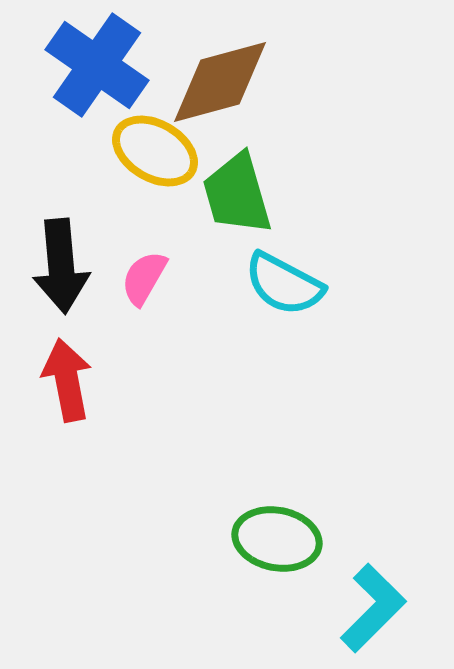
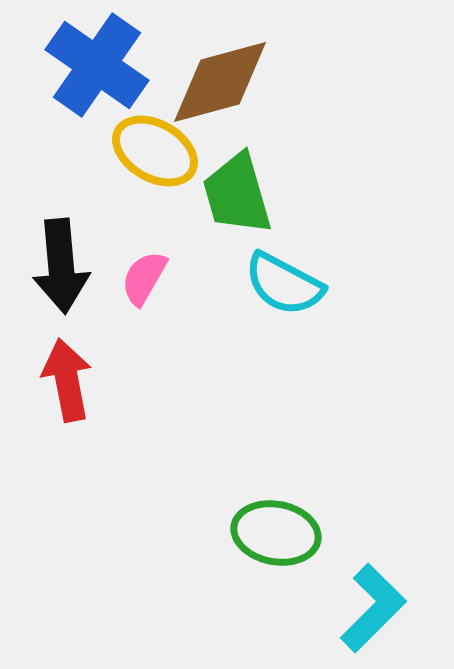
green ellipse: moved 1 px left, 6 px up
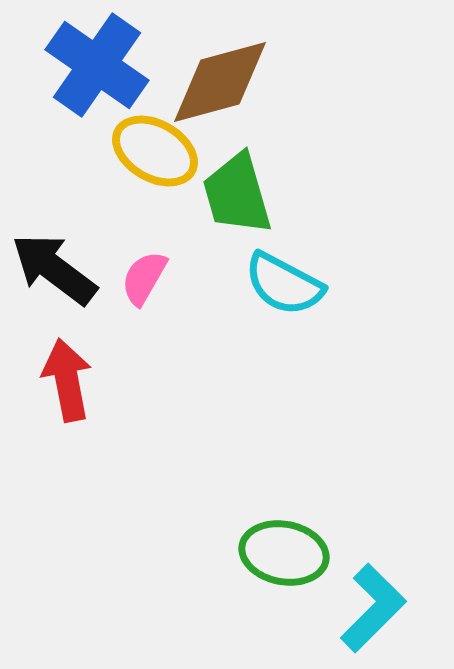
black arrow: moved 7 px left, 3 px down; rotated 132 degrees clockwise
green ellipse: moved 8 px right, 20 px down
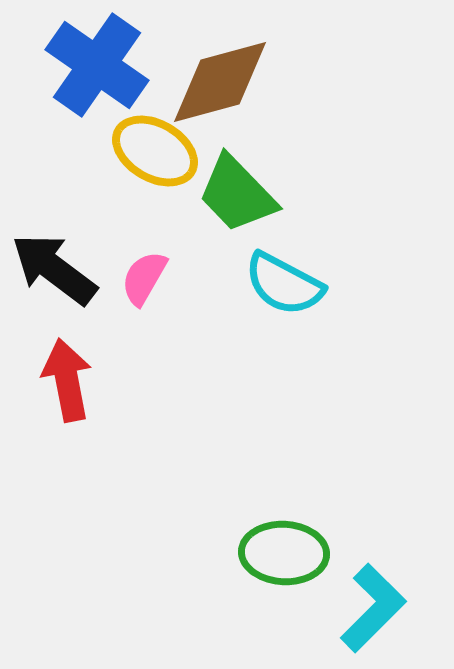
green trapezoid: rotated 28 degrees counterclockwise
green ellipse: rotated 8 degrees counterclockwise
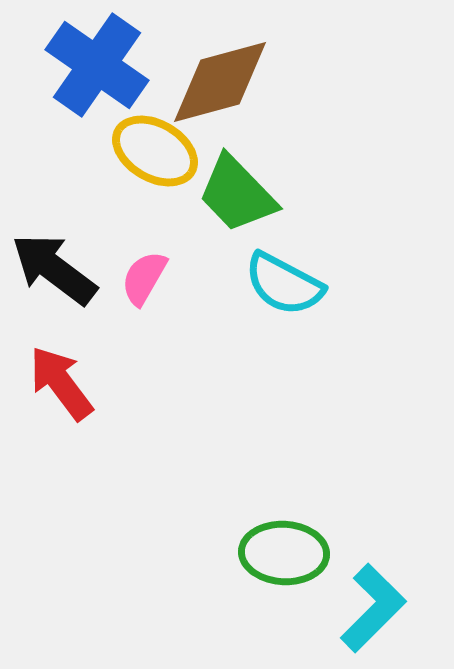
red arrow: moved 6 px left, 3 px down; rotated 26 degrees counterclockwise
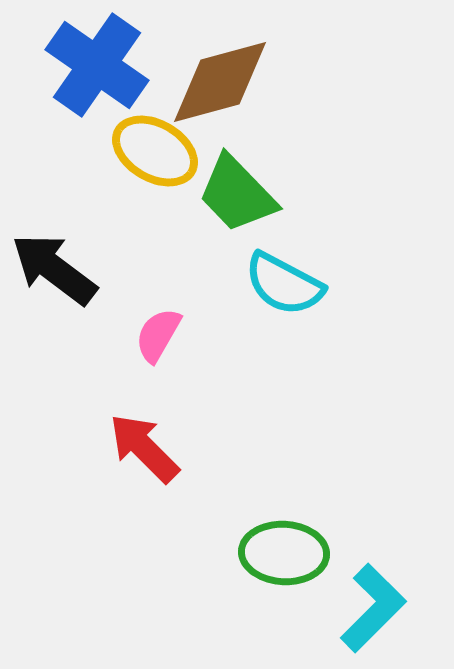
pink semicircle: moved 14 px right, 57 px down
red arrow: moved 83 px right, 65 px down; rotated 8 degrees counterclockwise
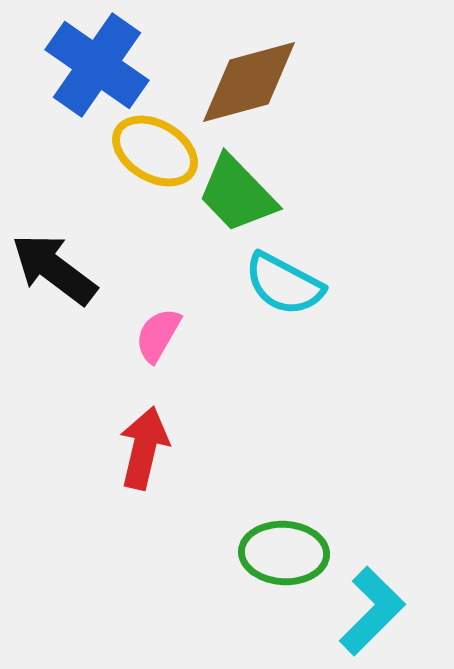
brown diamond: moved 29 px right
red arrow: rotated 58 degrees clockwise
cyan L-shape: moved 1 px left, 3 px down
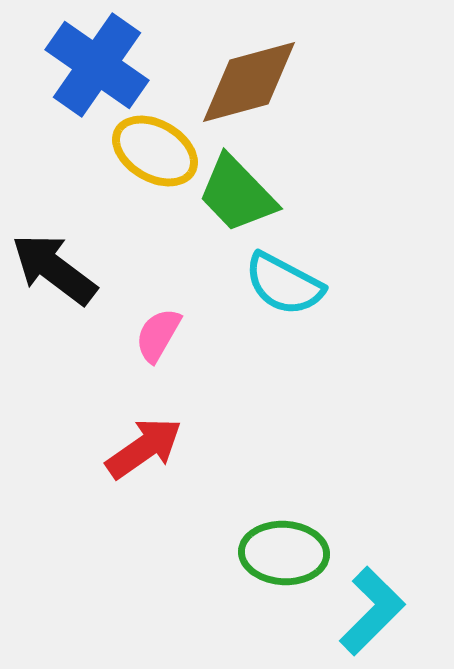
red arrow: rotated 42 degrees clockwise
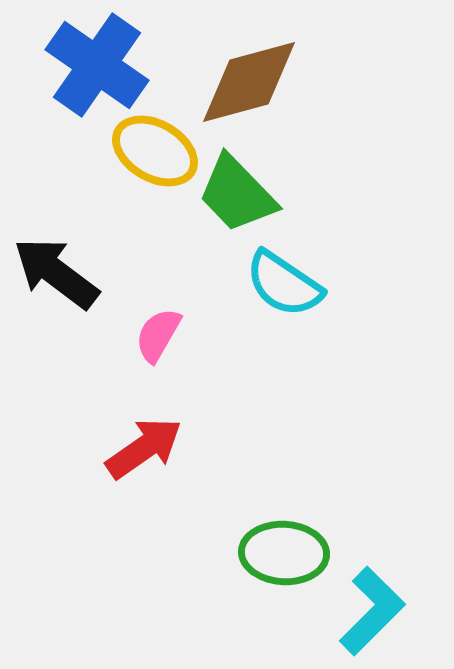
black arrow: moved 2 px right, 4 px down
cyan semicircle: rotated 6 degrees clockwise
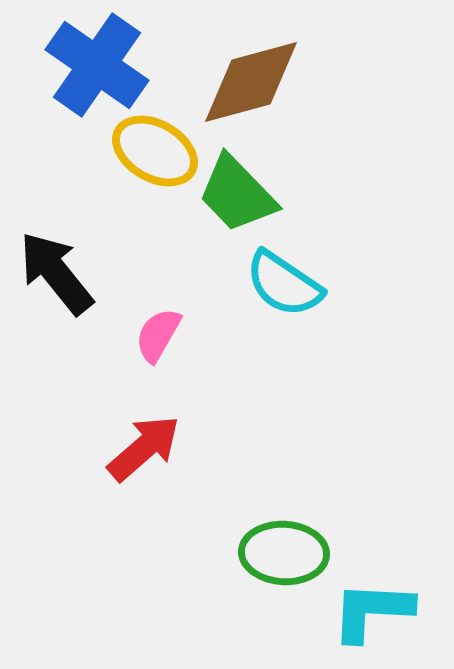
brown diamond: moved 2 px right
black arrow: rotated 14 degrees clockwise
red arrow: rotated 6 degrees counterclockwise
cyan L-shape: rotated 132 degrees counterclockwise
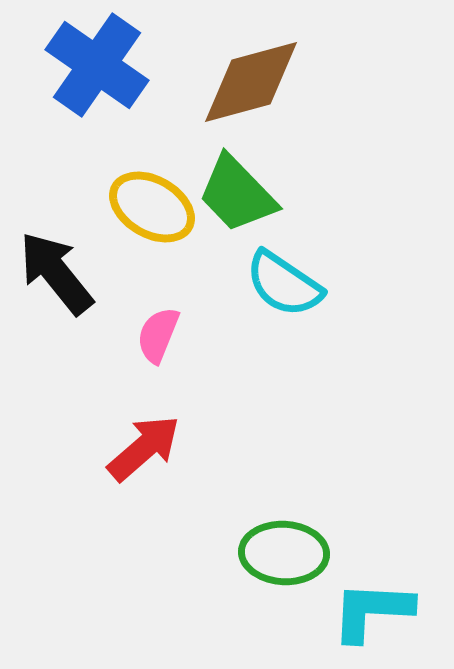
yellow ellipse: moved 3 px left, 56 px down
pink semicircle: rotated 8 degrees counterclockwise
